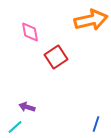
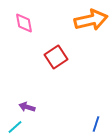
pink diamond: moved 6 px left, 9 px up
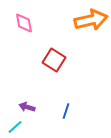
red square: moved 2 px left, 3 px down; rotated 25 degrees counterclockwise
blue line: moved 30 px left, 13 px up
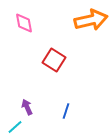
purple arrow: rotated 49 degrees clockwise
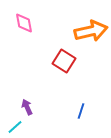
orange arrow: moved 11 px down
red square: moved 10 px right, 1 px down
blue line: moved 15 px right
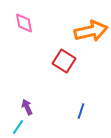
cyan line: moved 3 px right; rotated 14 degrees counterclockwise
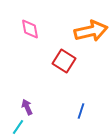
pink diamond: moved 6 px right, 6 px down
